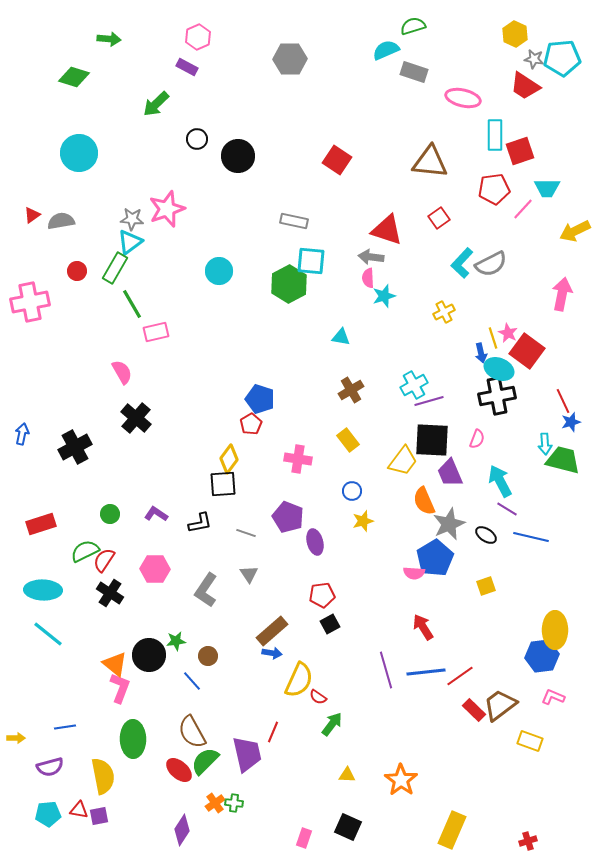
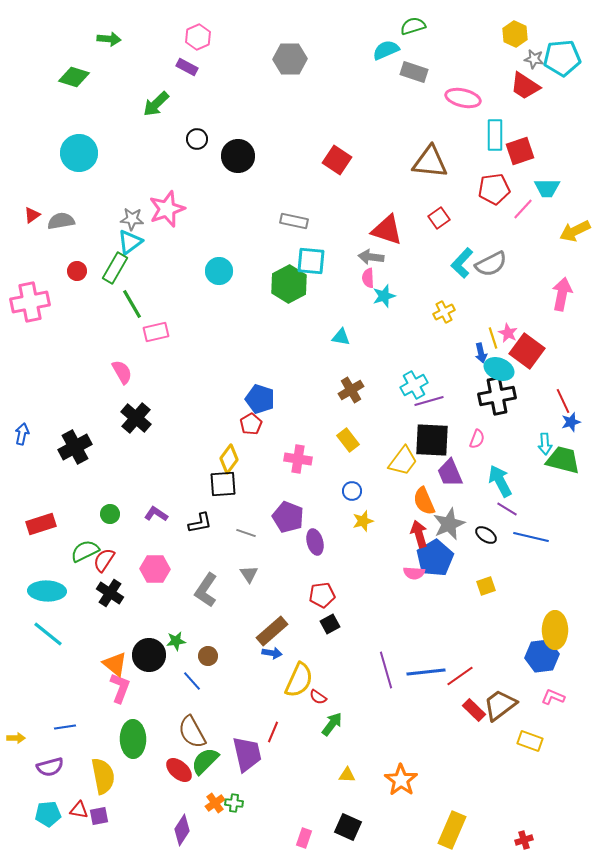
cyan ellipse at (43, 590): moved 4 px right, 1 px down
red arrow at (423, 627): moved 4 px left, 93 px up; rotated 16 degrees clockwise
red cross at (528, 841): moved 4 px left, 1 px up
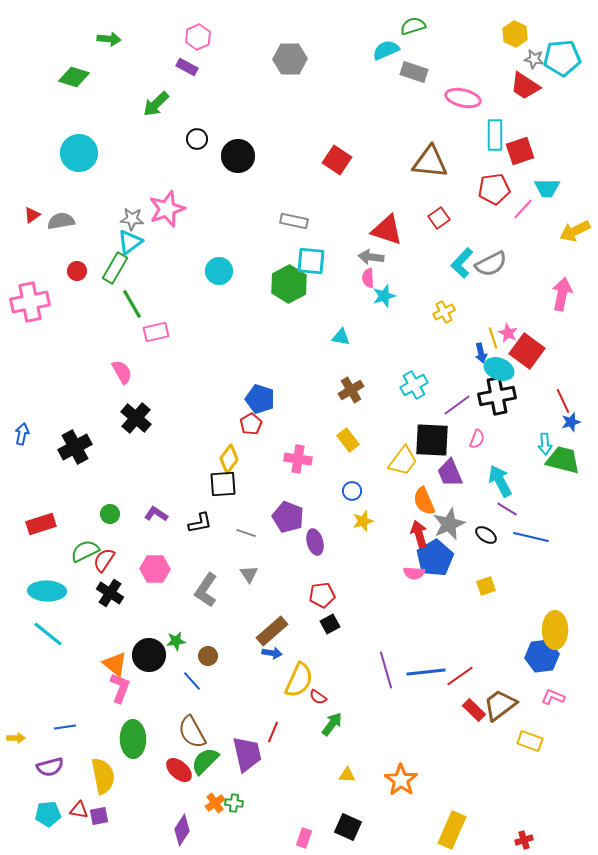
purple line at (429, 401): moved 28 px right, 4 px down; rotated 20 degrees counterclockwise
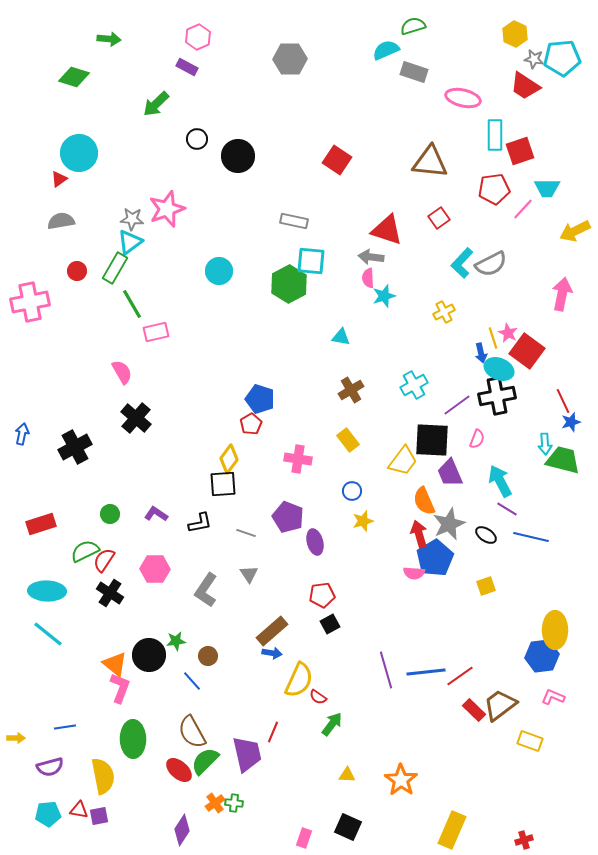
red triangle at (32, 215): moved 27 px right, 36 px up
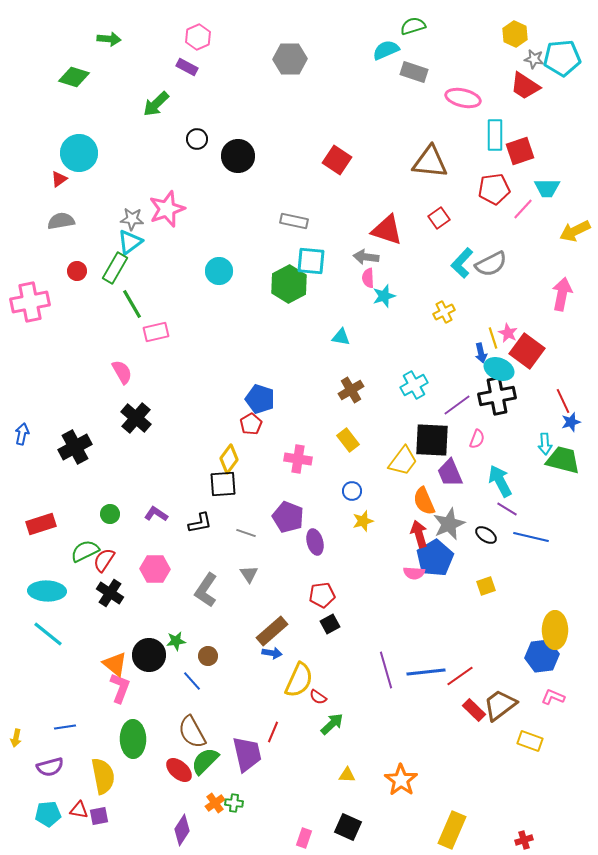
gray arrow at (371, 257): moved 5 px left
green arrow at (332, 724): rotated 10 degrees clockwise
yellow arrow at (16, 738): rotated 102 degrees clockwise
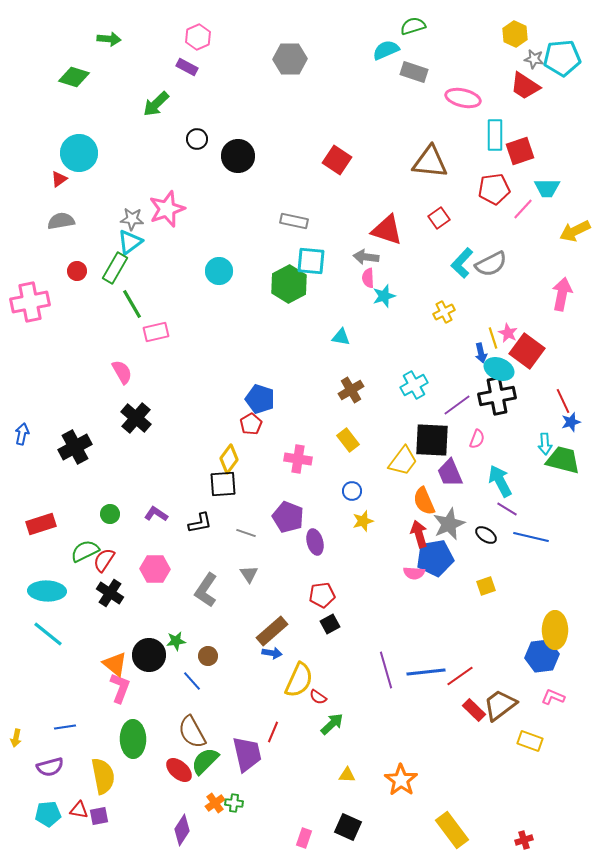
blue pentagon at (435, 558): rotated 21 degrees clockwise
yellow rectangle at (452, 830): rotated 60 degrees counterclockwise
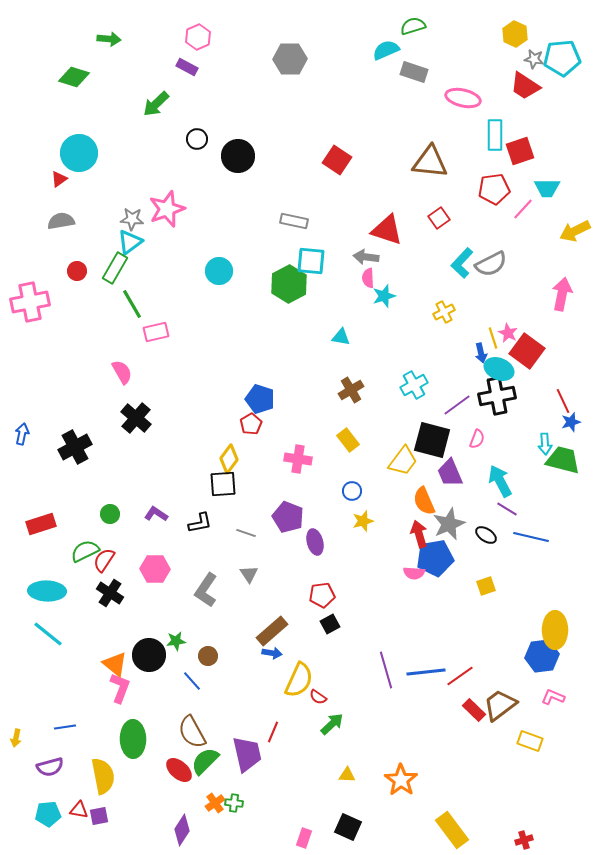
black square at (432, 440): rotated 12 degrees clockwise
